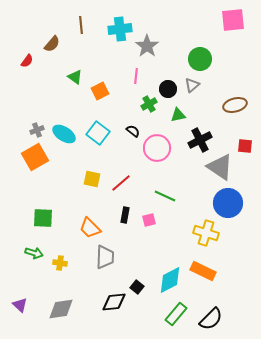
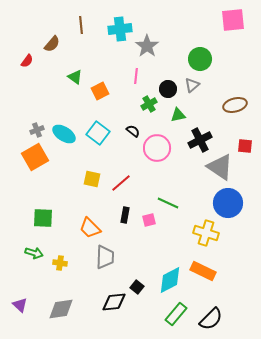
green line at (165, 196): moved 3 px right, 7 px down
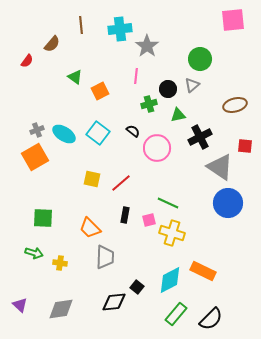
green cross at (149, 104): rotated 14 degrees clockwise
black cross at (200, 140): moved 3 px up
yellow cross at (206, 233): moved 34 px left
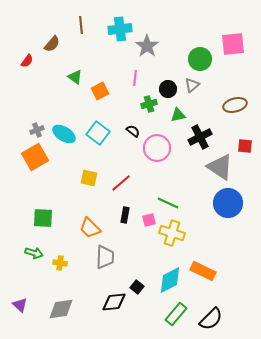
pink square at (233, 20): moved 24 px down
pink line at (136, 76): moved 1 px left, 2 px down
yellow square at (92, 179): moved 3 px left, 1 px up
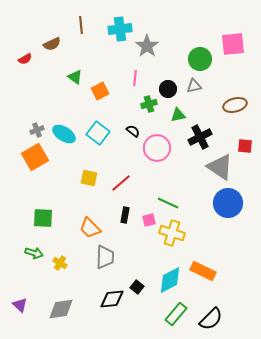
brown semicircle at (52, 44): rotated 24 degrees clockwise
red semicircle at (27, 61): moved 2 px left, 2 px up; rotated 24 degrees clockwise
gray triangle at (192, 85): moved 2 px right, 1 px down; rotated 28 degrees clockwise
yellow cross at (60, 263): rotated 24 degrees clockwise
black diamond at (114, 302): moved 2 px left, 3 px up
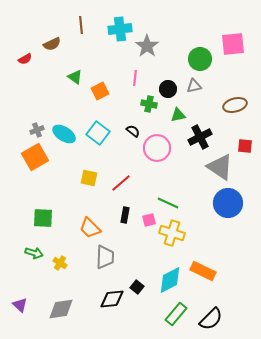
green cross at (149, 104): rotated 28 degrees clockwise
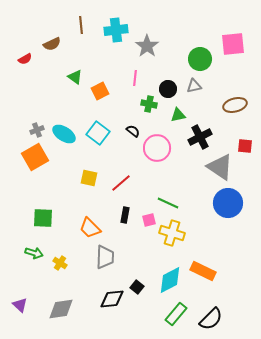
cyan cross at (120, 29): moved 4 px left, 1 px down
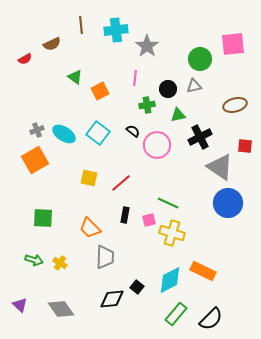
green cross at (149, 104): moved 2 px left, 1 px down; rotated 21 degrees counterclockwise
pink circle at (157, 148): moved 3 px up
orange square at (35, 157): moved 3 px down
green arrow at (34, 253): moved 7 px down
gray diamond at (61, 309): rotated 64 degrees clockwise
